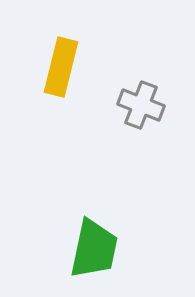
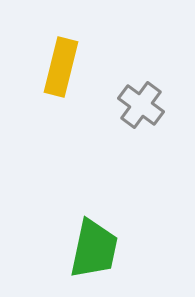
gray cross: rotated 15 degrees clockwise
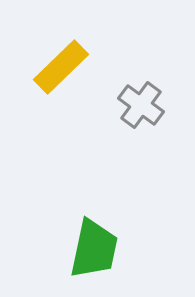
yellow rectangle: rotated 32 degrees clockwise
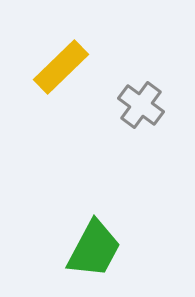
green trapezoid: rotated 16 degrees clockwise
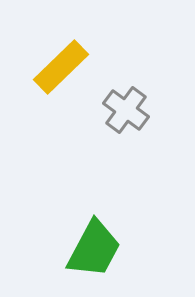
gray cross: moved 15 px left, 5 px down
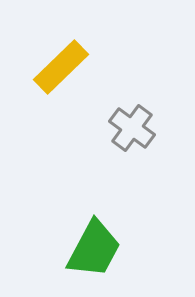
gray cross: moved 6 px right, 18 px down
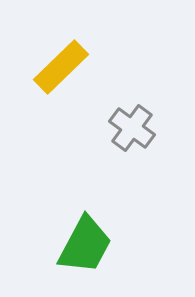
green trapezoid: moved 9 px left, 4 px up
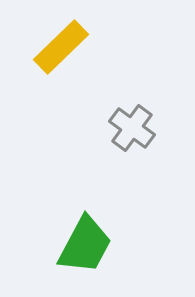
yellow rectangle: moved 20 px up
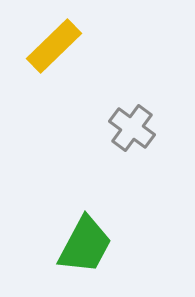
yellow rectangle: moved 7 px left, 1 px up
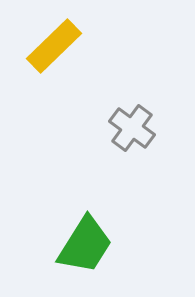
green trapezoid: rotated 4 degrees clockwise
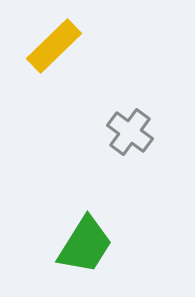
gray cross: moved 2 px left, 4 px down
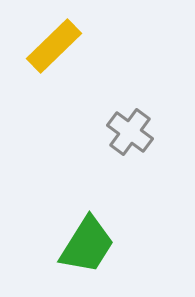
green trapezoid: moved 2 px right
